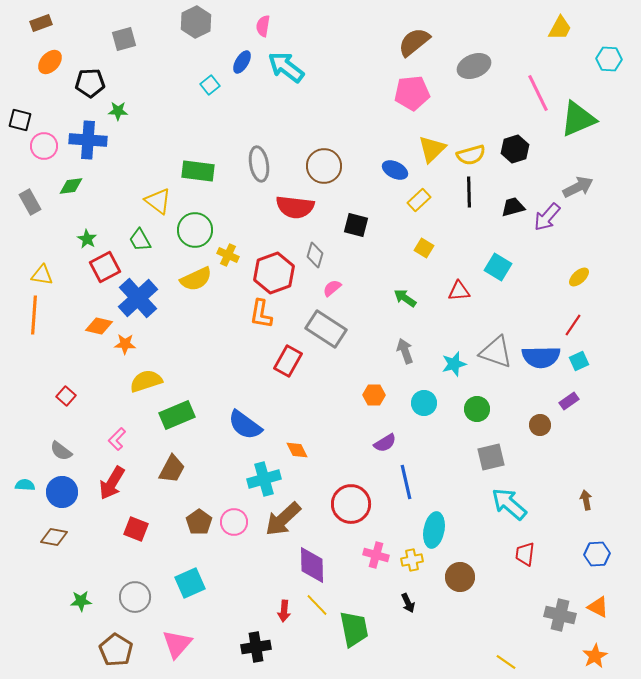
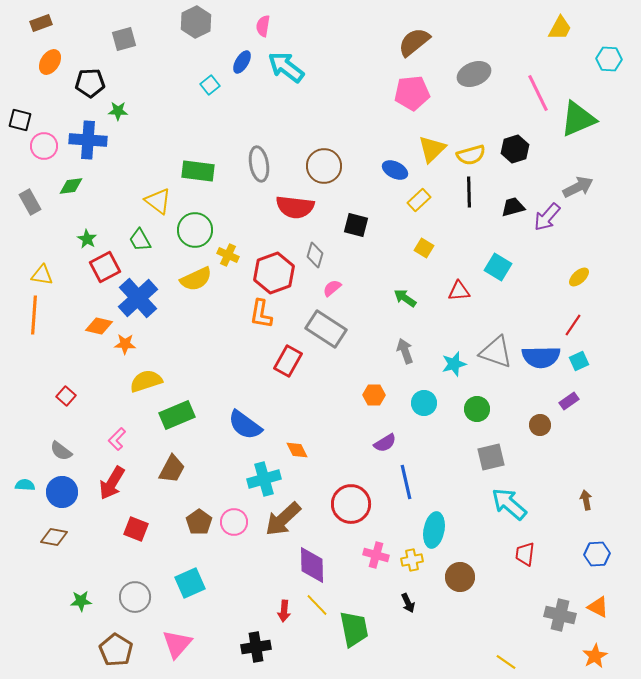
orange ellipse at (50, 62): rotated 10 degrees counterclockwise
gray ellipse at (474, 66): moved 8 px down
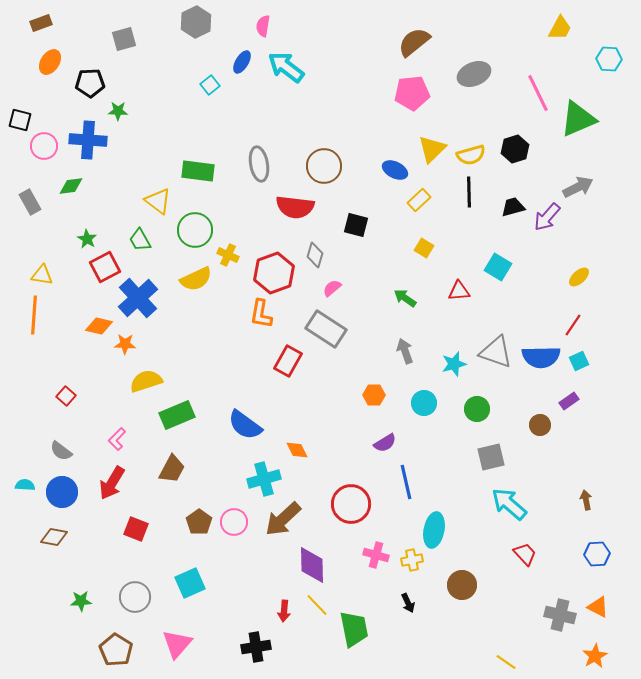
red trapezoid at (525, 554): rotated 130 degrees clockwise
brown circle at (460, 577): moved 2 px right, 8 px down
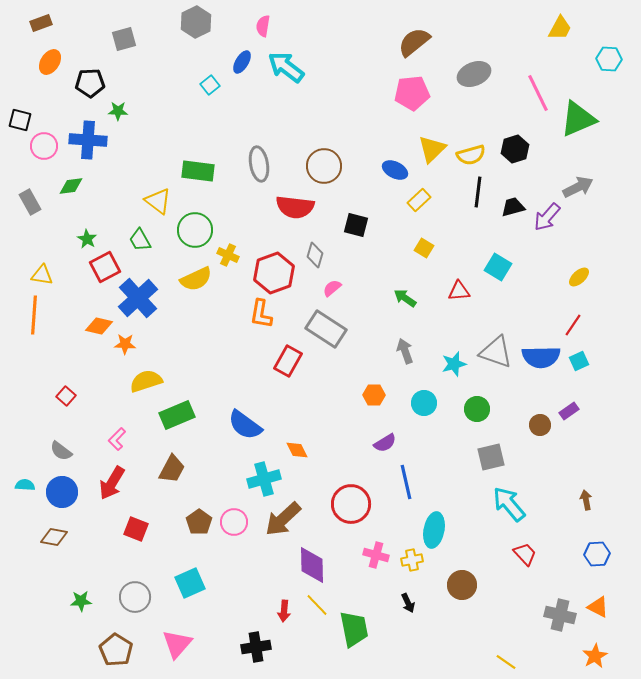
black line at (469, 192): moved 9 px right; rotated 8 degrees clockwise
purple rectangle at (569, 401): moved 10 px down
cyan arrow at (509, 504): rotated 9 degrees clockwise
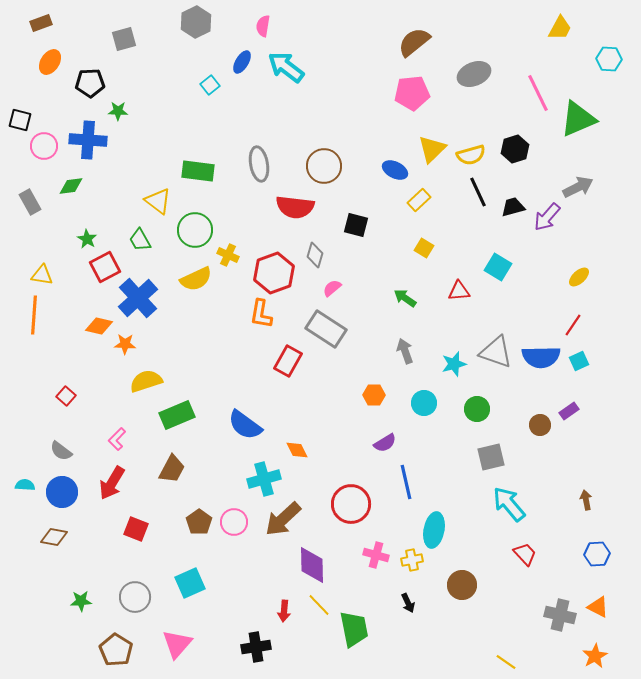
black line at (478, 192): rotated 32 degrees counterclockwise
yellow line at (317, 605): moved 2 px right
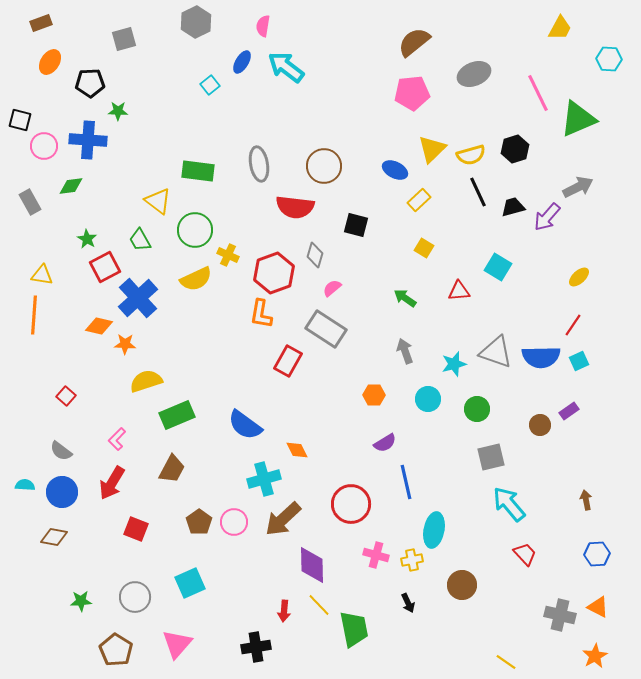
cyan circle at (424, 403): moved 4 px right, 4 px up
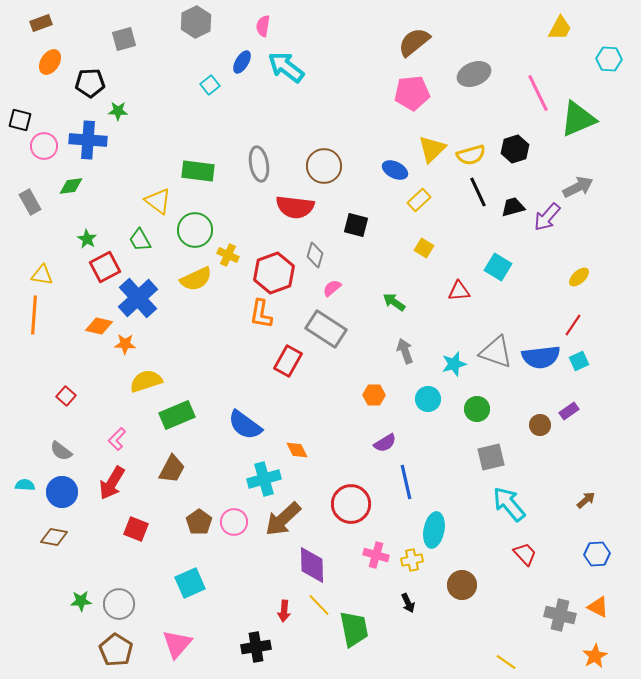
green arrow at (405, 298): moved 11 px left, 4 px down
blue semicircle at (541, 357): rotated 6 degrees counterclockwise
brown arrow at (586, 500): rotated 60 degrees clockwise
gray circle at (135, 597): moved 16 px left, 7 px down
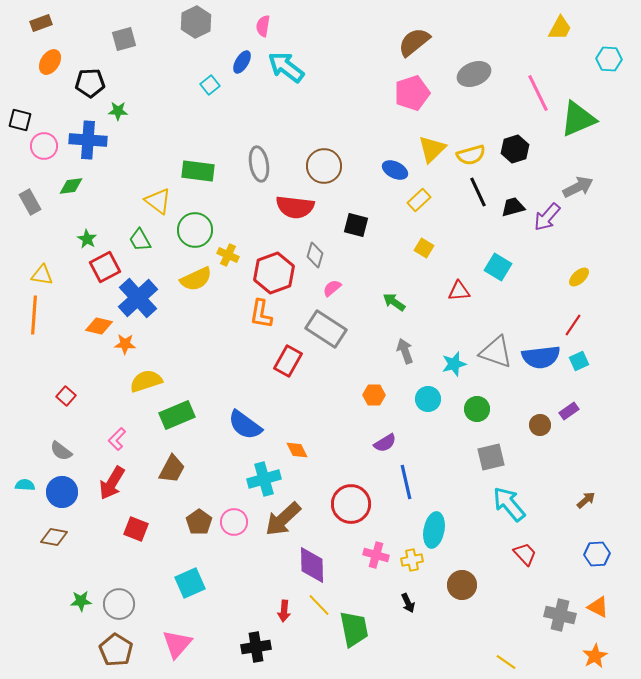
pink pentagon at (412, 93): rotated 12 degrees counterclockwise
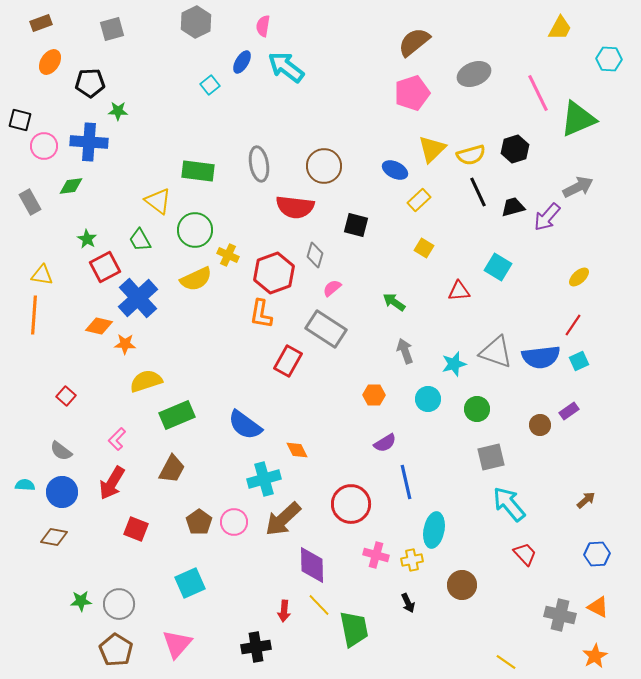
gray square at (124, 39): moved 12 px left, 10 px up
blue cross at (88, 140): moved 1 px right, 2 px down
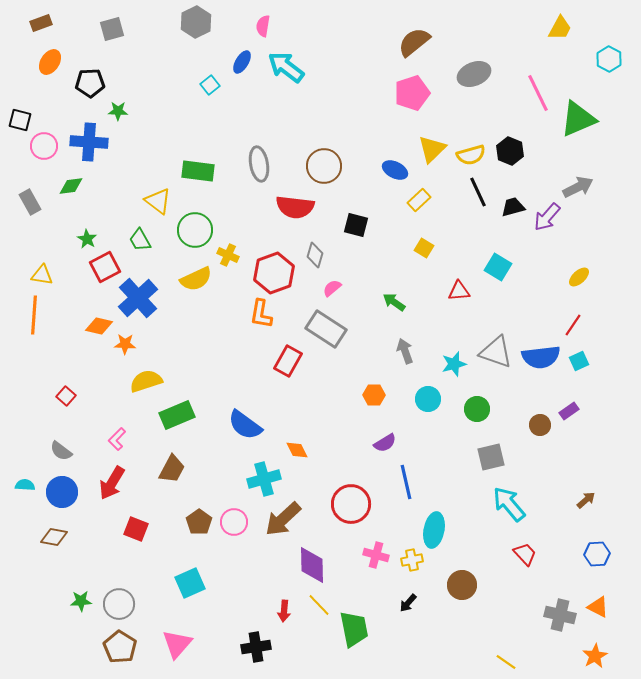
cyan hexagon at (609, 59): rotated 25 degrees clockwise
black hexagon at (515, 149): moved 5 px left, 2 px down; rotated 20 degrees counterclockwise
black arrow at (408, 603): rotated 66 degrees clockwise
brown pentagon at (116, 650): moved 4 px right, 3 px up
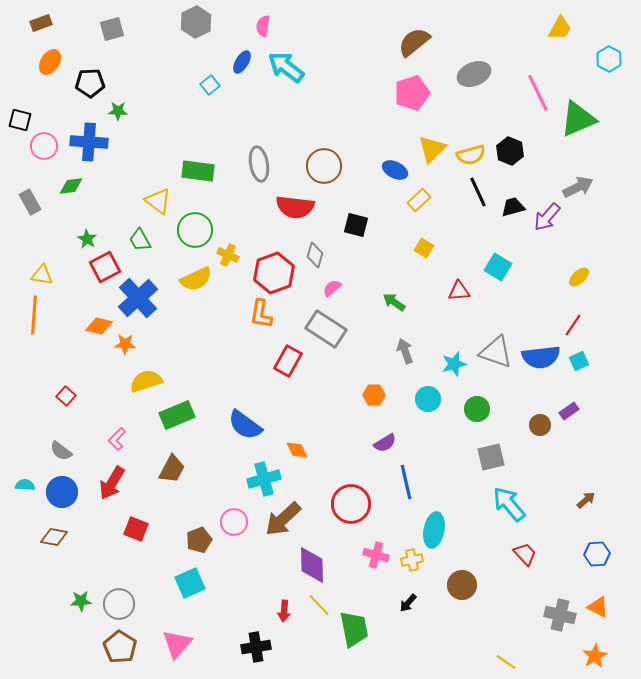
brown pentagon at (199, 522): moved 18 px down; rotated 15 degrees clockwise
